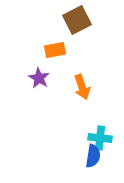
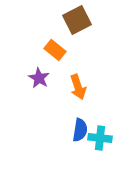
orange rectangle: rotated 50 degrees clockwise
orange arrow: moved 4 px left
blue semicircle: moved 13 px left, 26 px up
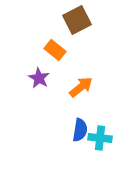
orange arrow: moved 3 px right; rotated 110 degrees counterclockwise
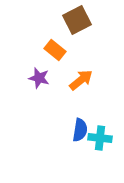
purple star: rotated 15 degrees counterclockwise
orange arrow: moved 7 px up
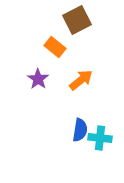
orange rectangle: moved 3 px up
purple star: moved 1 px left, 1 px down; rotated 20 degrees clockwise
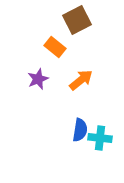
purple star: rotated 15 degrees clockwise
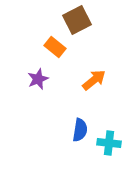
orange arrow: moved 13 px right
cyan cross: moved 9 px right, 5 px down
